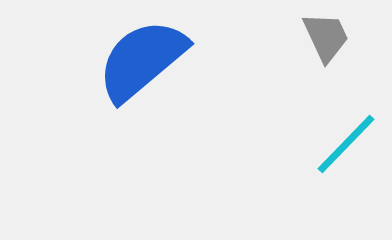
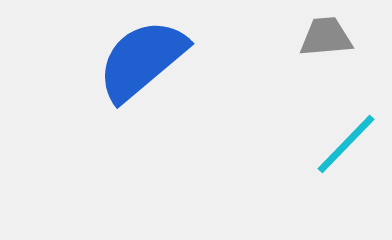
gray trapezoid: rotated 70 degrees counterclockwise
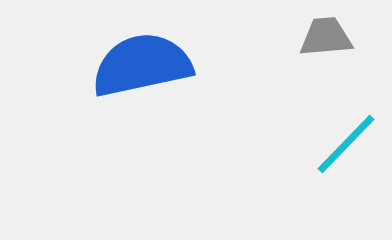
blue semicircle: moved 5 px down; rotated 28 degrees clockwise
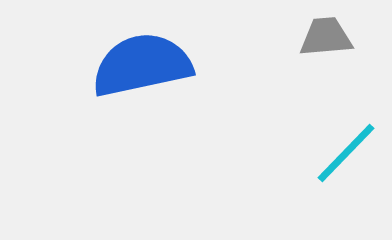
cyan line: moved 9 px down
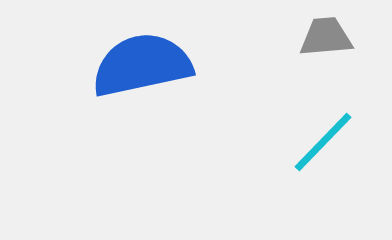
cyan line: moved 23 px left, 11 px up
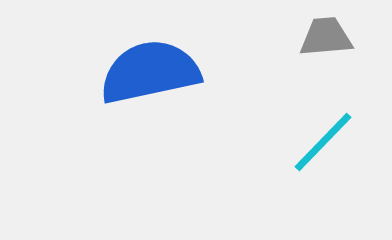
blue semicircle: moved 8 px right, 7 px down
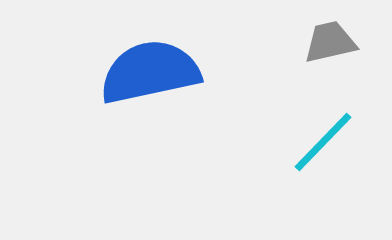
gray trapezoid: moved 4 px right, 5 px down; rotated 8 degrees counterclockwise
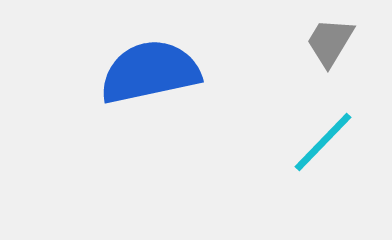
gray trapezoid: rotated 46 degrees counterclockwise
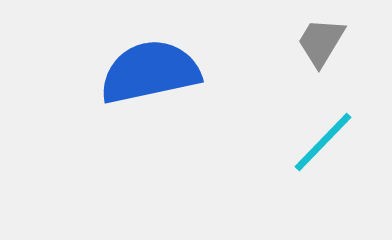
gray trapezoid: moved 9 px left
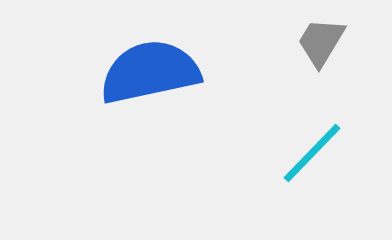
cyan line: moved 11 px left, 11 px down
